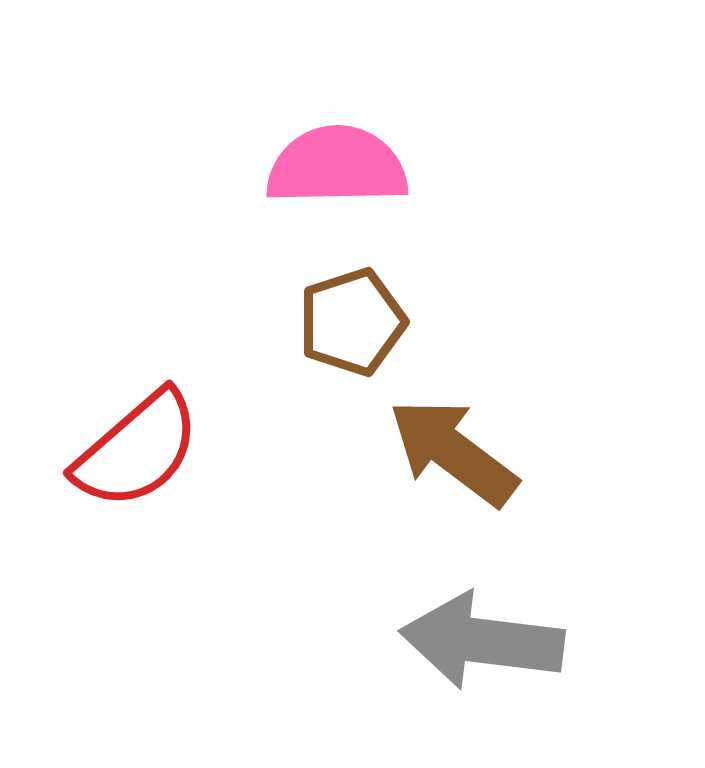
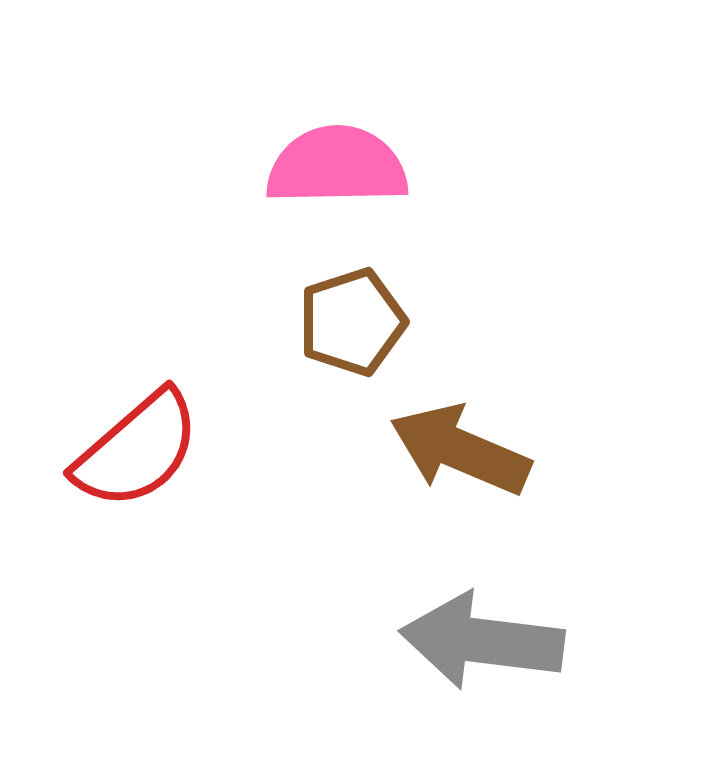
brown arrow: moved 7 px right, 2 px up; rotated 14 degrees counterclockwise
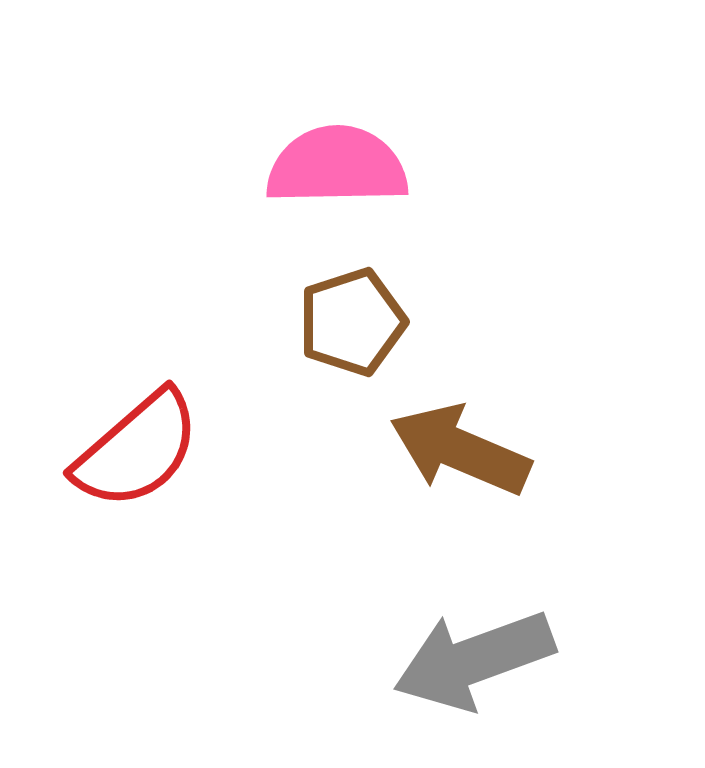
gray arrow: moved 8 px left, 19 px down; rotated 27 degrees counterclockwise
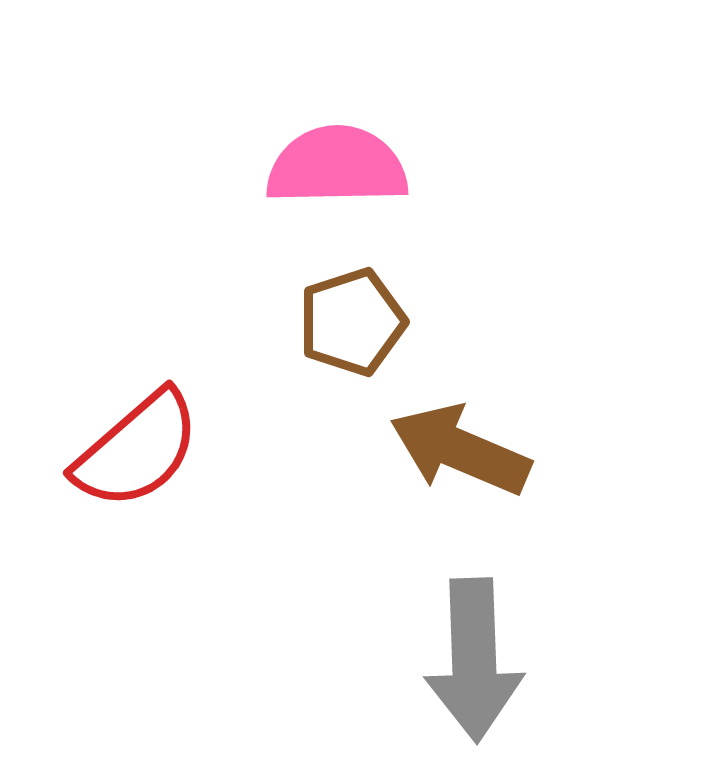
gray arrow: rotated 72 degrees counterclockwise
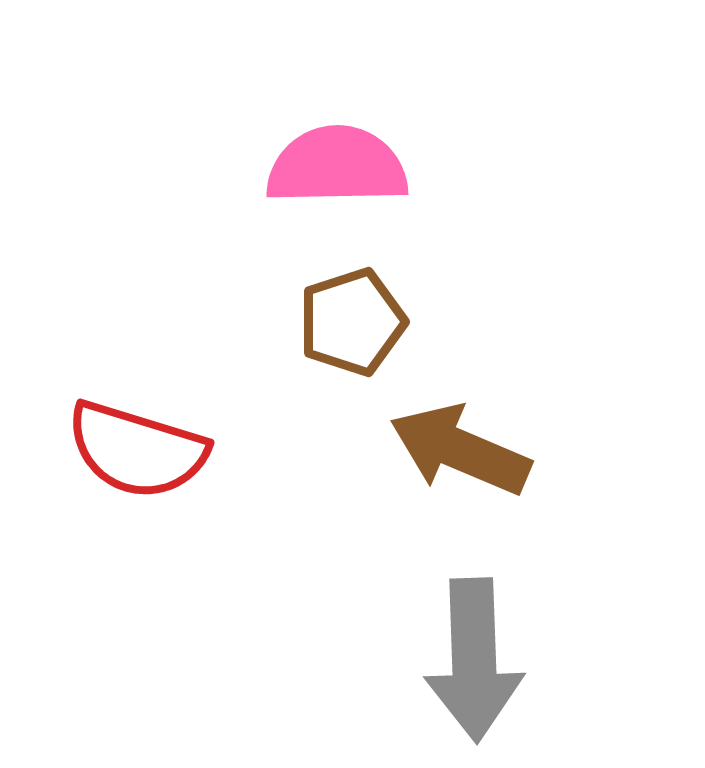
red semicircle: rotated 58 degrees clockwise
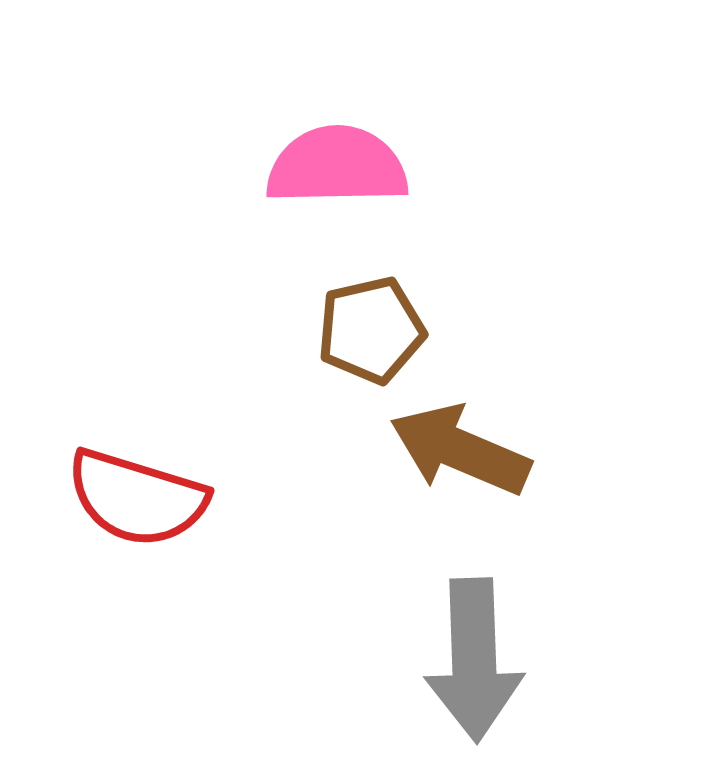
brown pentagon: moved 19 px right, 8 px down; rotated 5 degrees clockwise
red semicircle: moved 48 px down
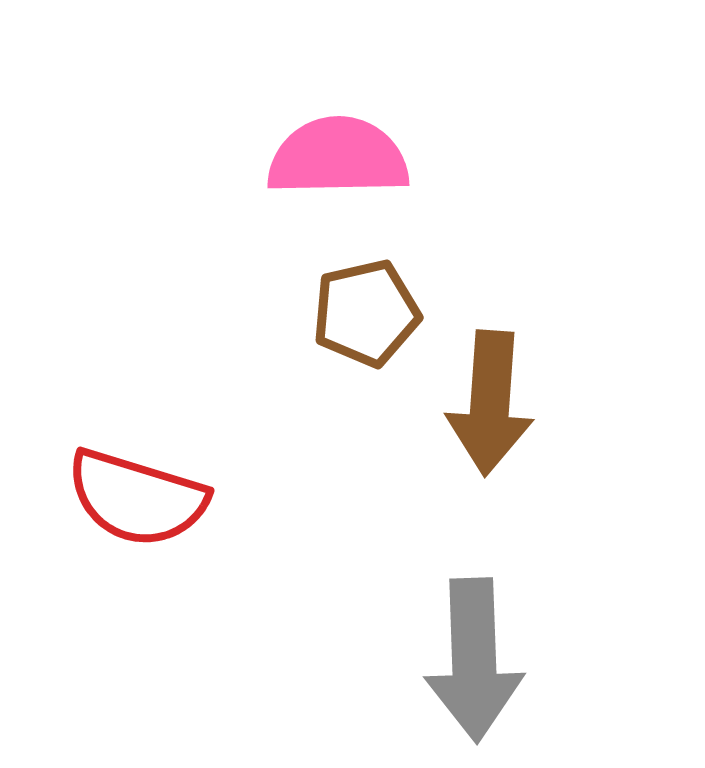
pink semicircle: moved 1 px right, 9 px up
brown pentagon: moved 5 px left, 17 px up
brown arrow: moved 30 px right, 47 px up; rotated 109 degrees counterclockwise
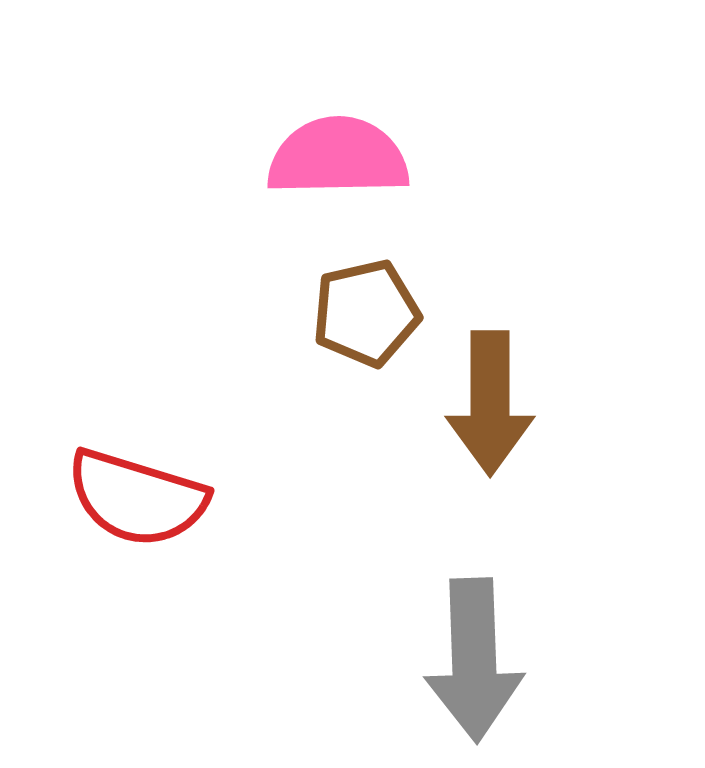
brown arrow: rotated 4 degrees counterclockwise
